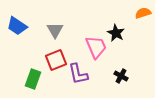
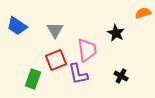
pink trapezoid: moved 9 px left, 3 px down; rotated 15 degrees clockwise
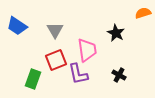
black cross: moved 2 px left, 1 px up
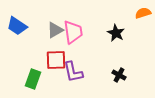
gray triangle: rotated 30 degrees clockwise
pink trapezoid: moved 14 px left, 18 px up
red square: rotated 20 degrees clockwise
purple L-shape: moved 5 px left, 2 px up
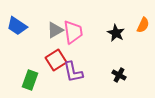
orange semicircle: moved 12 px down; rotated 133 degrees clockwise
red square: rotated 30 degrees counterclockwise
green rectangle: moved 3 px left, 1 px down
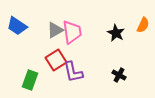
pink trapezoid: moved 1 px left
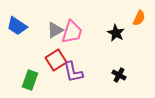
orange semicircle: moved 4 px left, 7 px up
pink trapezoid: rotated 25 degrees clockwise
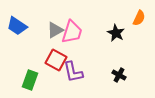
red square: rotated 30 degrees counterclockwise
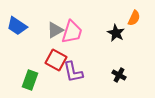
orange semicircle: moved 5 px left
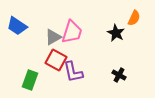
gray triangle: moved 2 px left, 7 px down
